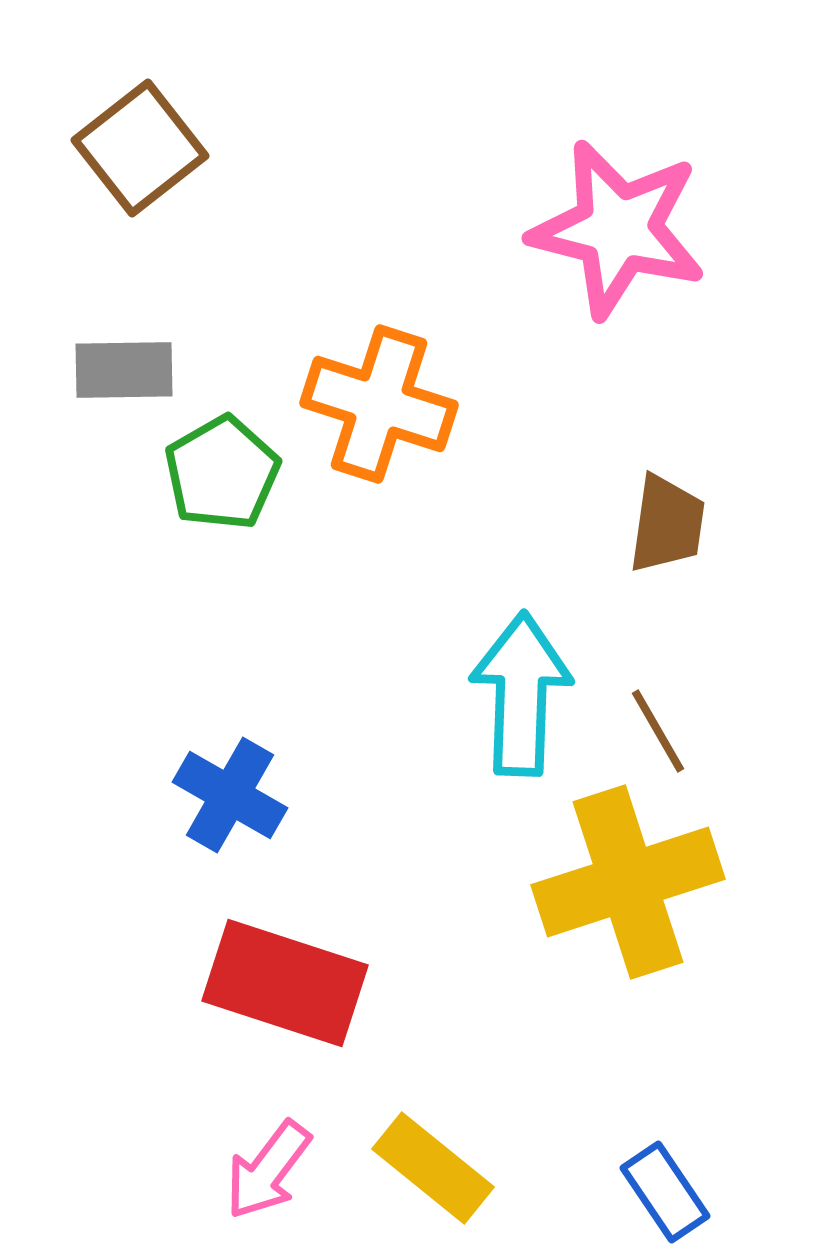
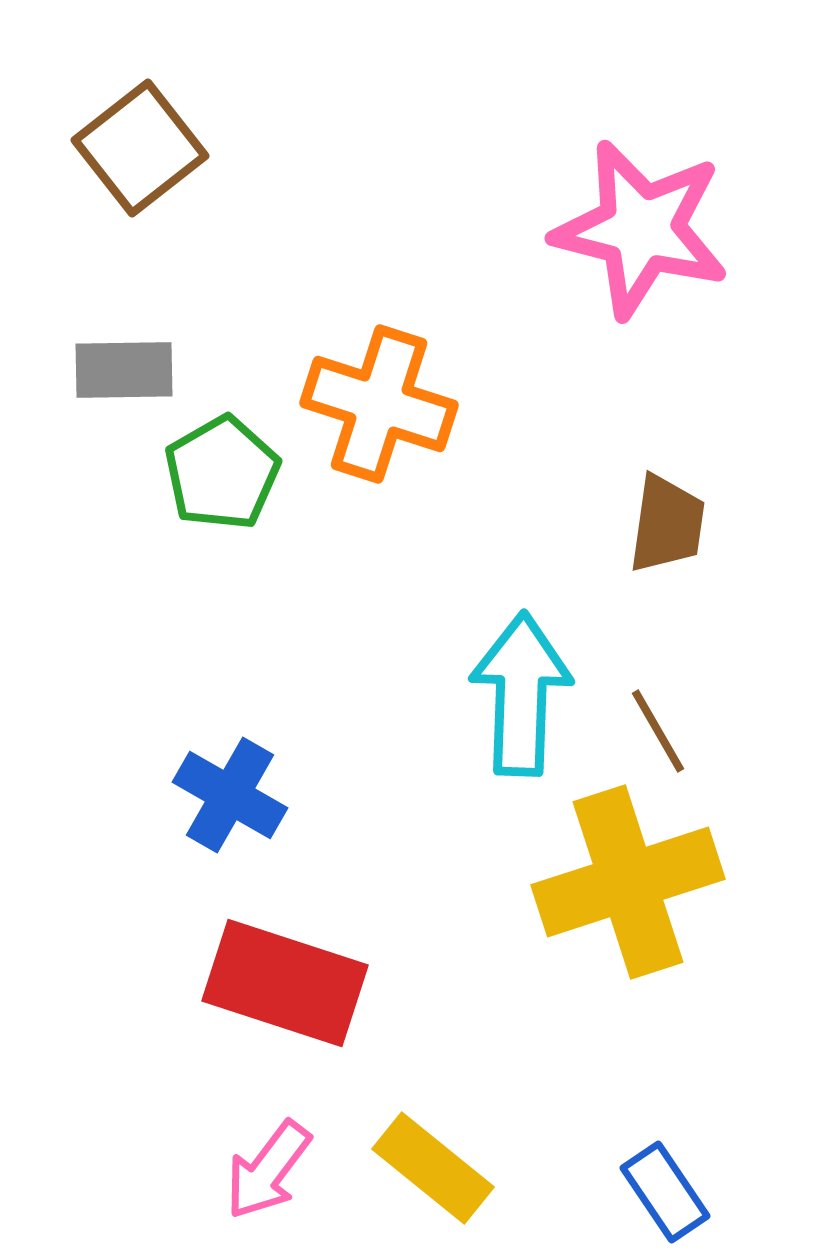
pink star: moved 23 px right
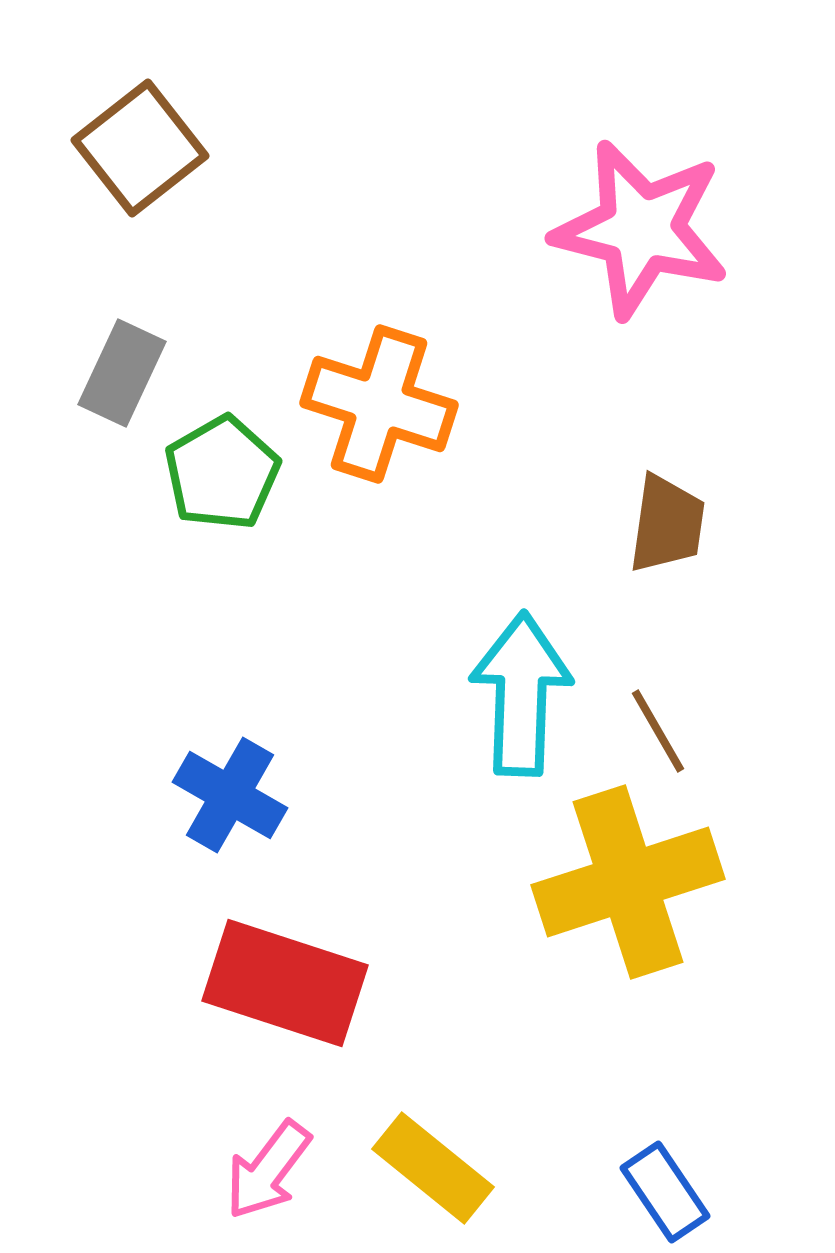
gray rectangle: moved 2 px left, 3 px down; rotated 64 degrees counterclockwise
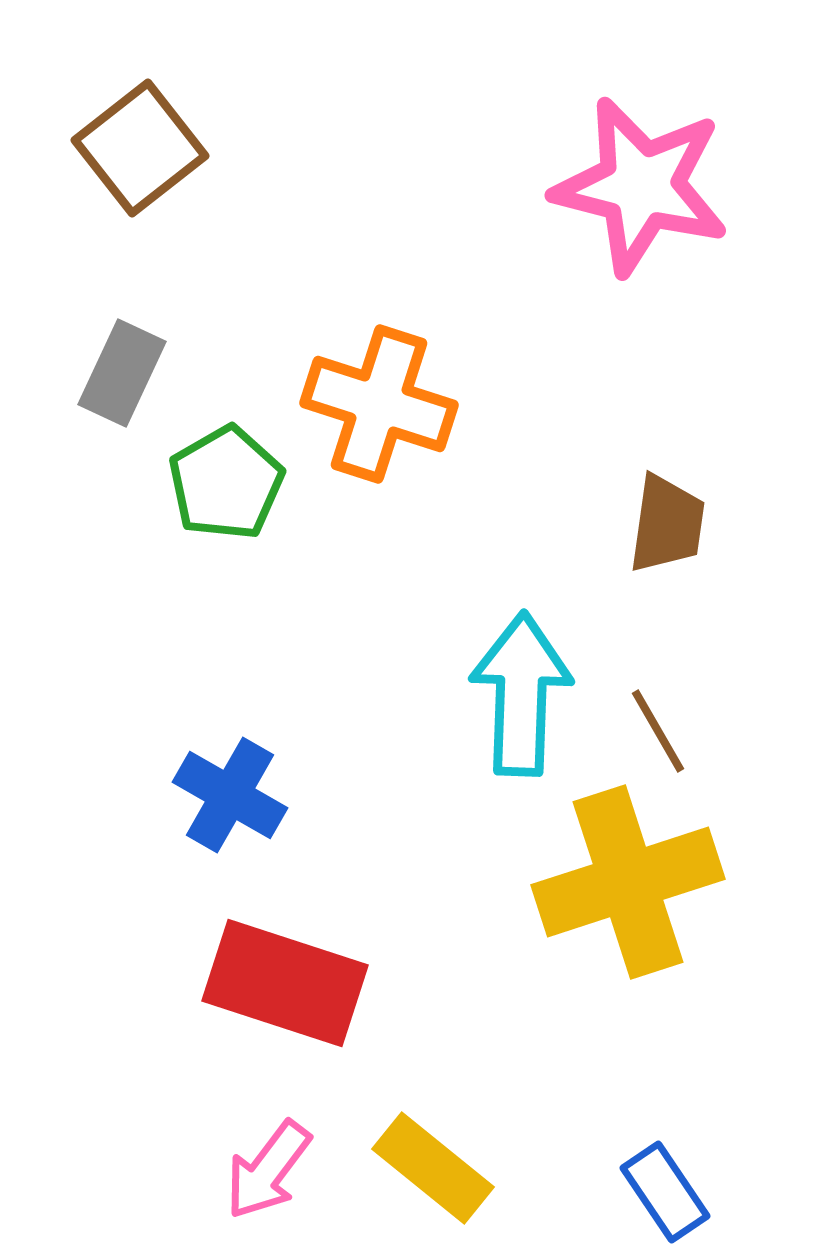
pink star: moved 43 px up
green pentagon: moved 4 px right, 10 px down
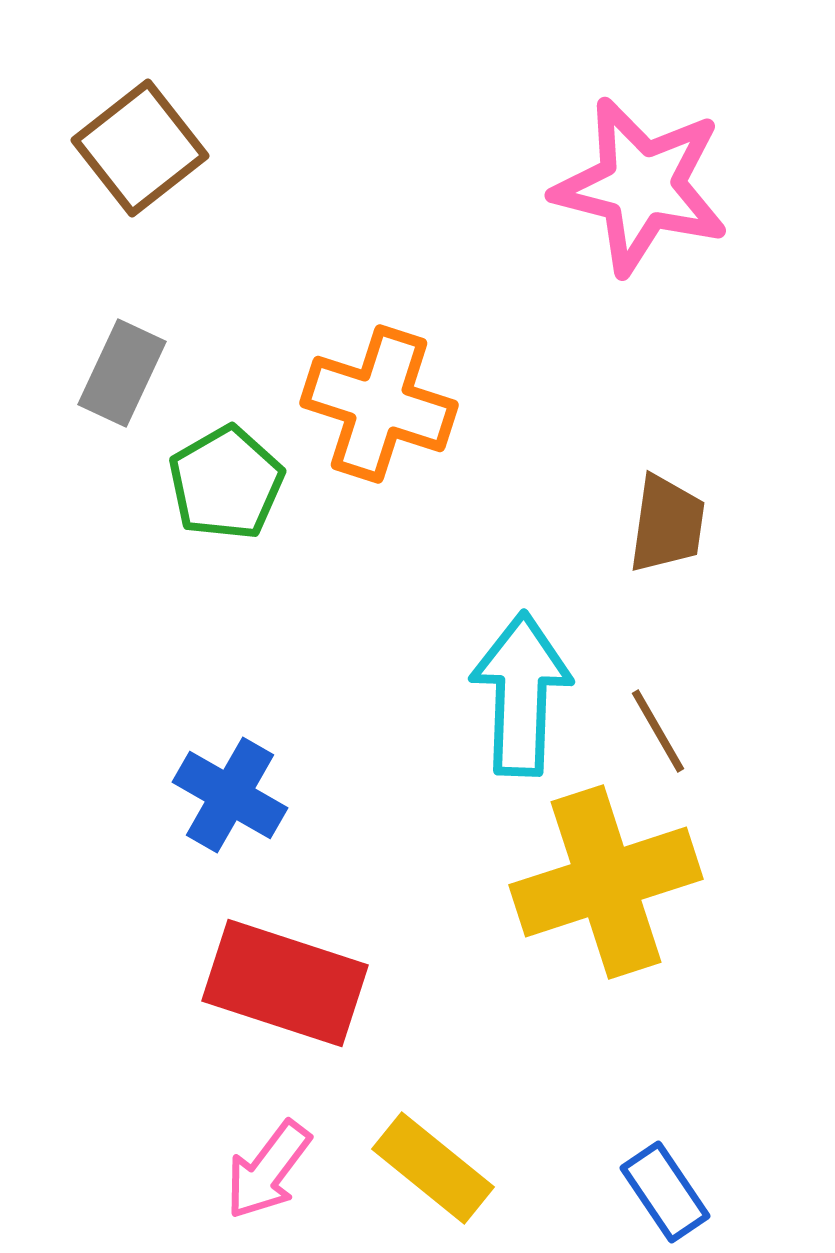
yellow cross: moved 22 px left
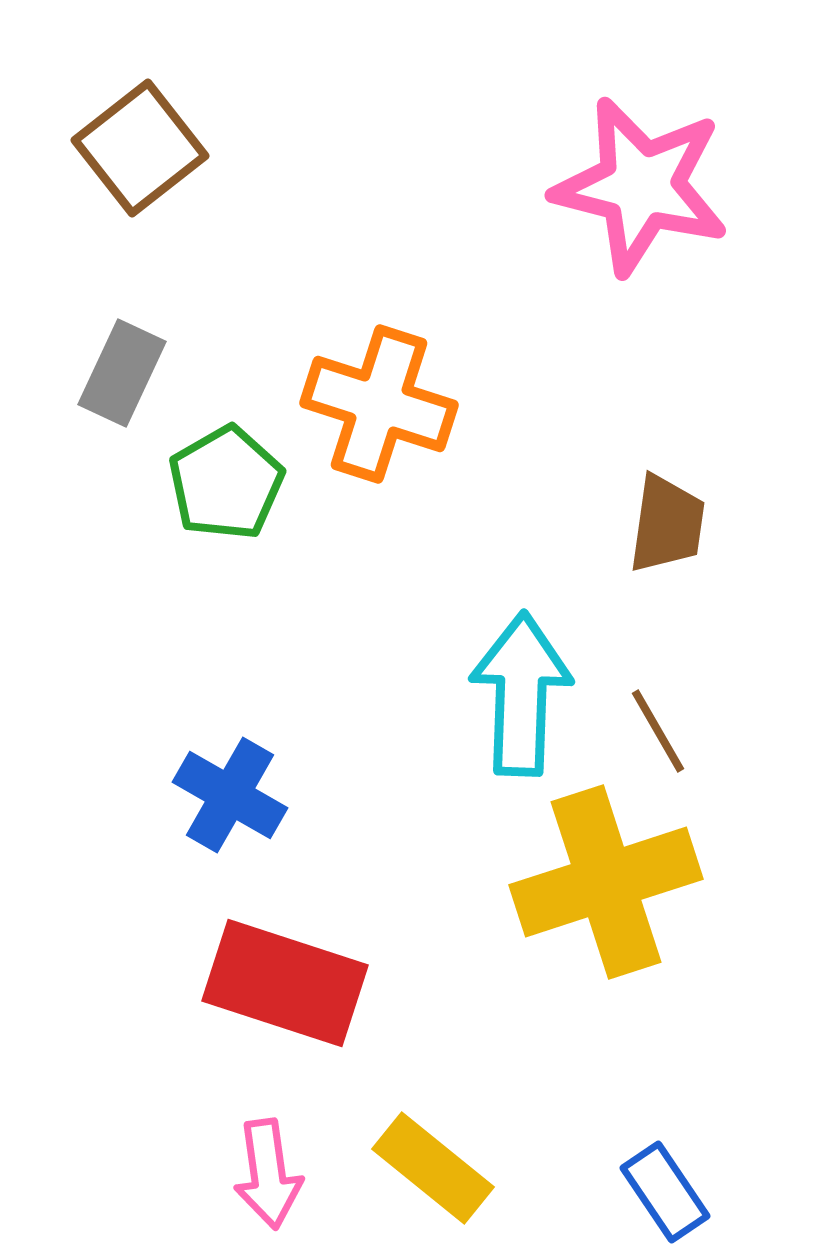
pink arrow: moved 4 px down; rotated 45 degrees counterclockwise
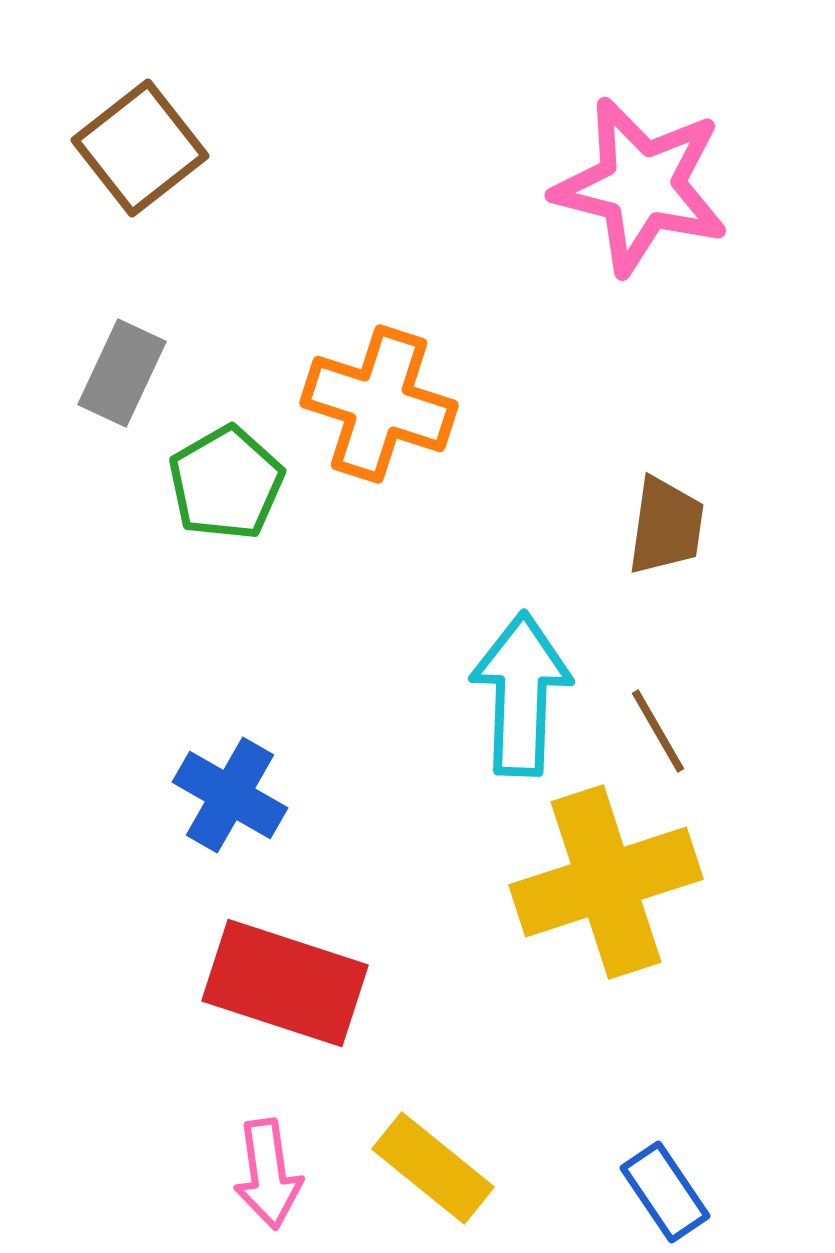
brown trapezoid: moved 1 px left, 2 px down
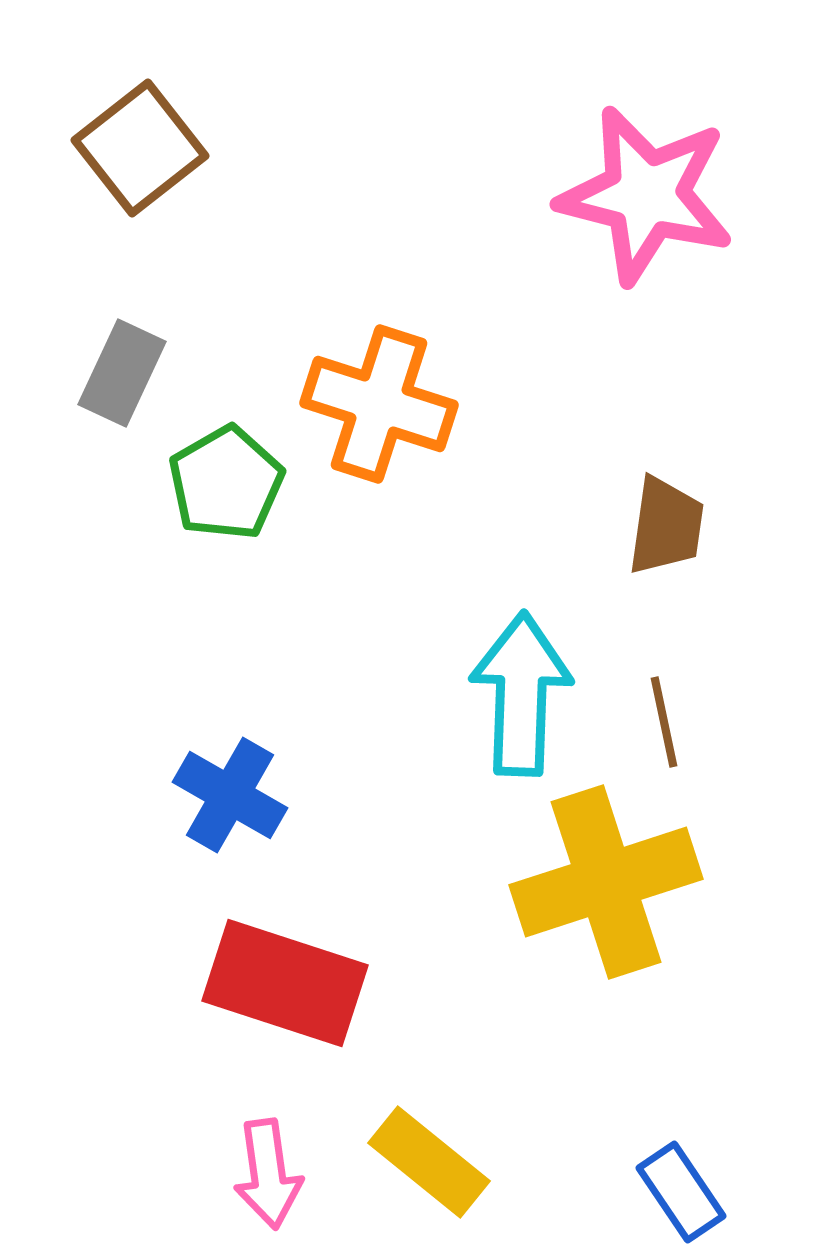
pink star: moved 5 px right, 9 px down
brown line: moved 6 px right, 9 px up; rotated 18 degrees clockwise
yellow rectangle: moved 4 px left, 6 px up
blue rectangle: moved 16 px right
